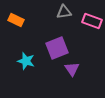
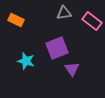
gray triangle: moved 1 px down
pink rectangle: rotated 18 degrees clockwise
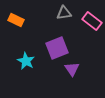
cyan star: rotated 12 degrees clockwise
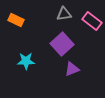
gray triangle: moved 1 px down
purple square: moved 5 px right, 4 px up; rotated 20 degrees counterclockwise
cyan star: rotated 30 degrees counterclockwise
purple triangle: rotated 42 degrees clockwise
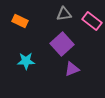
orange rectangle: moved 4 px right, 1 px down
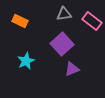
cyan star: rotated 24 degrees counterclockwise
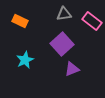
cyan star: moved 1 px left, 1 px up
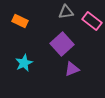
gray triangle: moved 2 px right, 2 px up
cyan star: moved 1 px left, 3 px down
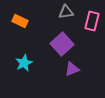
pink rectangle: rotated 66 degrees clockwise
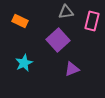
purple square: moved 4 px left, 4 px up
